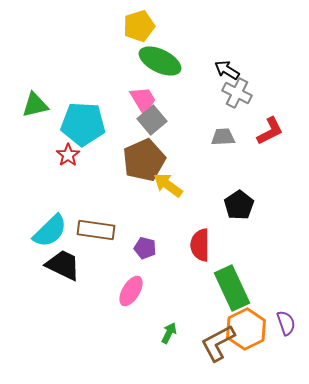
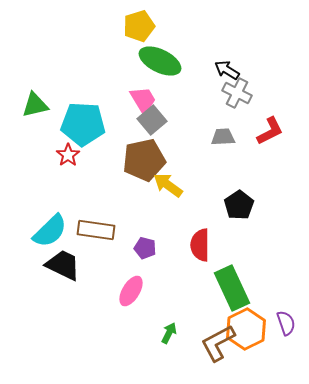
brown pentagon: rotated 12 degrees clockwise
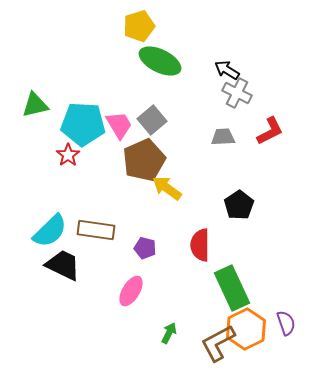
pink trapezoid: moved 24 px left, 25 px down
brown pentagon: rotated 12 degrees counterclockwise
yellow arrow: moved 1 px left, 3 px down
